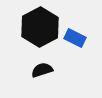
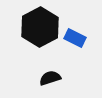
black semicircle: moved 8 px right, 8 px down
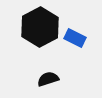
black semicircle: moved 2 px left, 1 px down
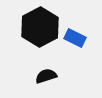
black semicircle: moved 2 px left, 3 px up
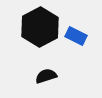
blue rectangle: moved 1 px right, 2 px up
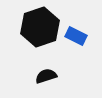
black hexagon: rotated 9 degrees clockwise
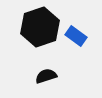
blue rectangle: rotated 10 degrees clockwise
